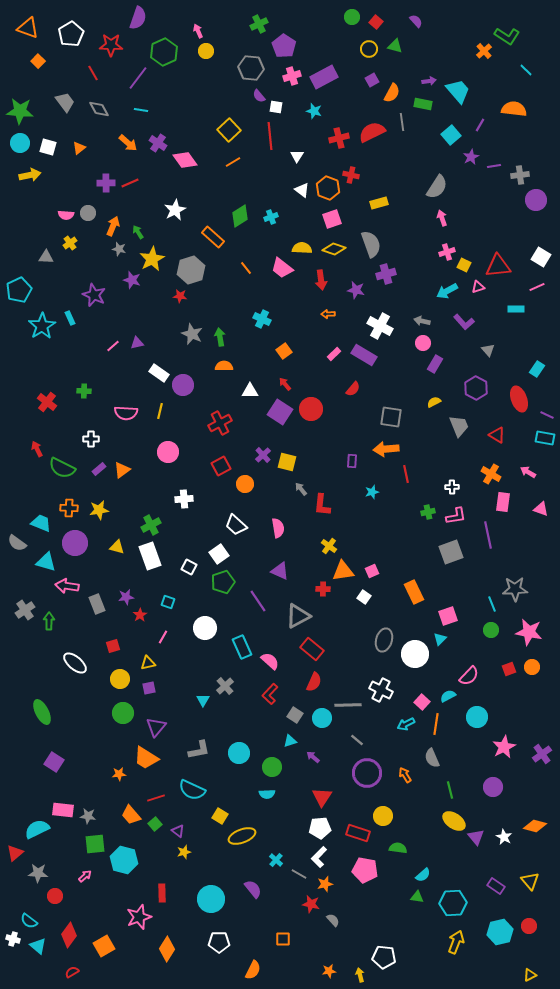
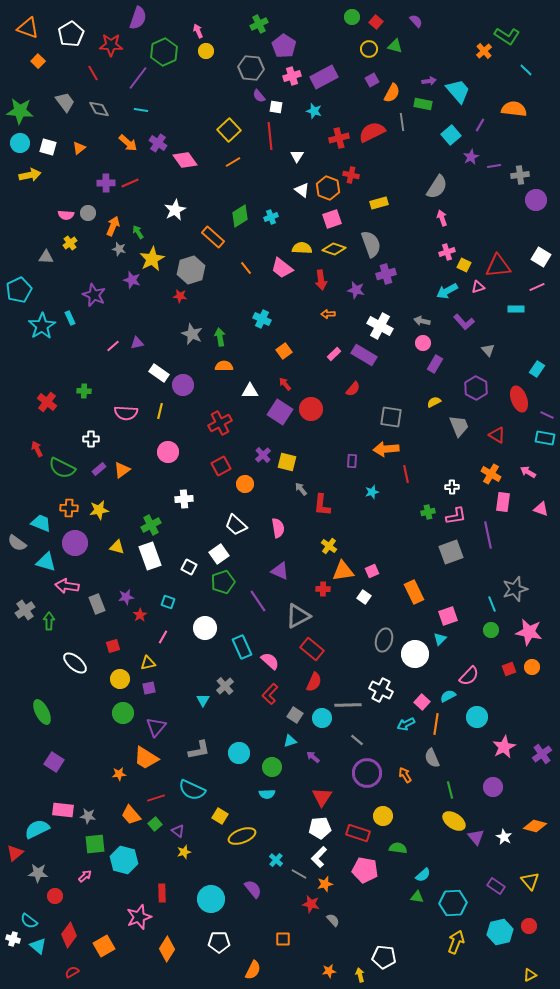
gray star at (515, 589): rotated 15 degrees counterclockwise
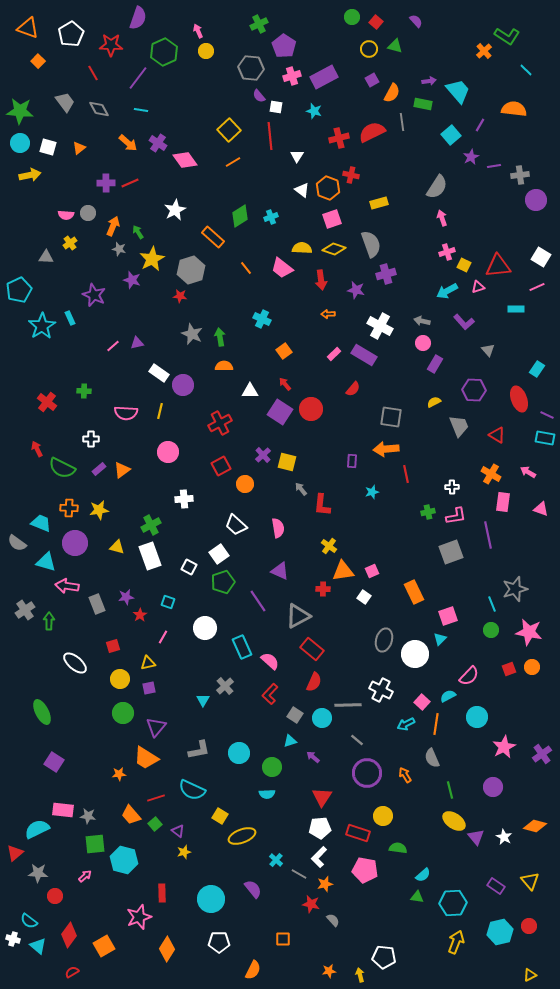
purple hexagon at (476, 388): moved 2 px left, 2 px down; rotated 25 degrees counterclockwise
